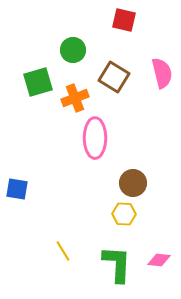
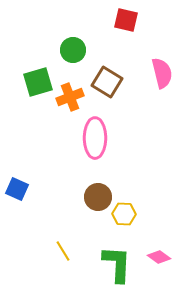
red square: moved 2 px right
brown square: moved 7 px left, 5 px down
orange cross: moved 5 px left, 1 px up
brown circle: moved 35 px left, 14 px down
blue square: rotated 15 degrees clockwise
pink diamond: moved 3 px up; rotated 30 degrees clockwise
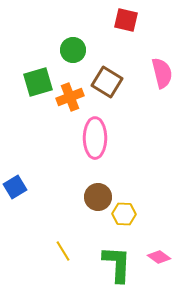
blue square: moved 2 px left, 2 px up; rotated 35 degrees clockwise
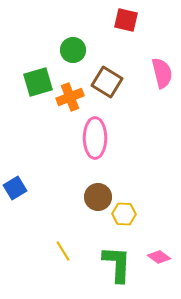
blue square: moved 1 px down
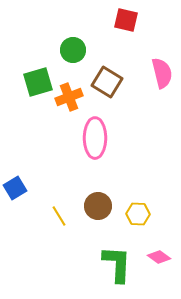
orange cross: moved 1 px left
brown circle: moved 9 px down
yellow hexagon: moved 14 px right
yellow line: moved 4 px left, 35 px up
